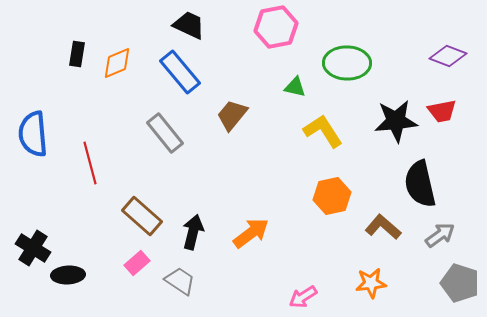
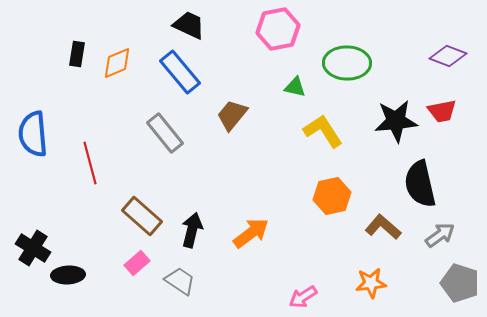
pink hexagon: moved 2 px right, 2 px down
black arrow: moved 1 px left, 2 px up
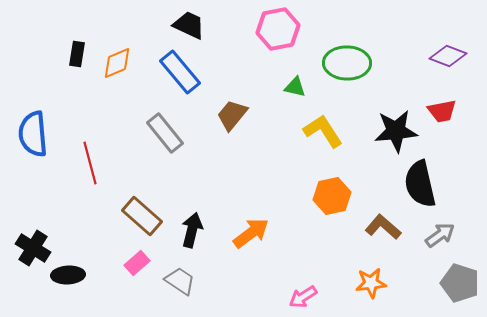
black star: moved 10 px down
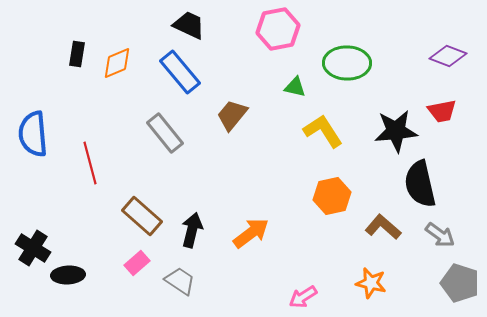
gray arrow: rotated 72 degrees clockwise
orange star: rotated 20 degrees clockwise
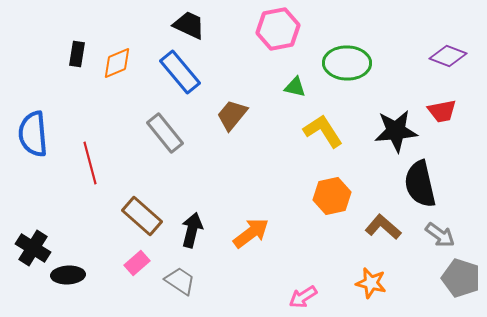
gray pentagon: moved 1 px right, 5 px up
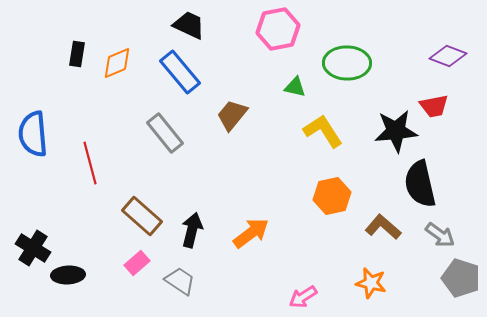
red trapezoid: moved 8 px left, 5 px up
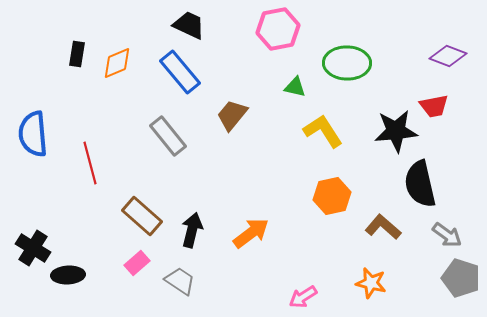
gray rectangle: moved 3 px right, 3 px down
gray arrow: moved 7 px right
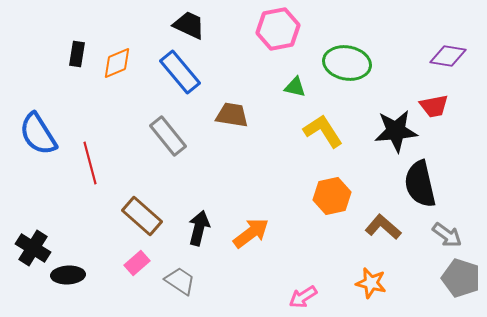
purple diamond: rotated 12 degrees counterclockwise
green ellipse: rotated 9 degrees clockwise
brown trapezoid: rotated 60 degrees clockwise
blue semicircle: moved 5 px right; rotated 27 degrees counterclockwise
black arrow: moved 7 px right, 2 px up
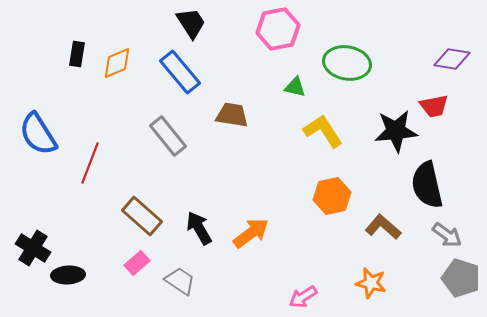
black trapezoid: moved 2 px right, 2 px up; rotated 32 degrees clockwise
purple diamond: moved 4 px right, 3 px down
red line: rotated 36 degrees clockwise
black semicircle: moved 7 px right, 1 px down
black arrow: rotated 44 degrees counterclockwise
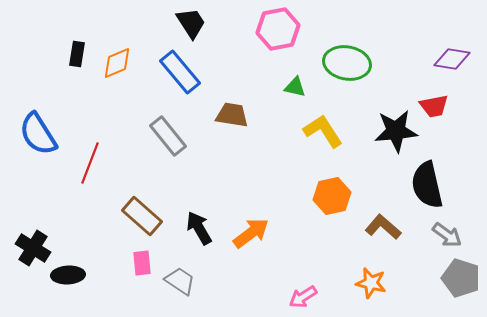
pink rectangle: moved 5 px right; rotated 55 degrees counterclockwise
